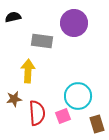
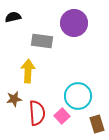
pink square: moved 1 px left; rotated 21 degrees counterclockwise
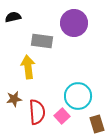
yellow arrow: moved 4 px up; rotated 10 degrees counterclockwise
red semicircle: moved 1 px up
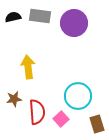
gray rectangle: moved 2 px left, 25 px up
pink square: moved 1 px left, 3 px down
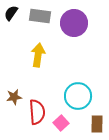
black semicircle: moved 2 px left, 4 px up; rotated 42 degrees counterclockwise
yellow arrow: moved 10 px right, 12 px up; rotated 15 degrees clockwise
brown star: moved 2 px up
pink square: moved 4 px down
brown rectangle: rotated 18 degrees clockwise
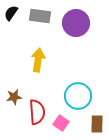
purple circle: moved 2 px right
yellow arrow: moved 5 px down
pink square: rotated 14 degrees counterclockwise
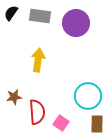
cyan circle: moved 10 px right
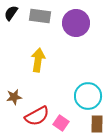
red semicircle: moved 4 px down; rotated 65 degrees clockwise
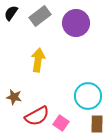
gray rectangle: rotated 45 degrees counterclockwise
brown star: rotated 21 degrees clockwise
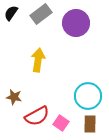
gray rectangle: moved 1 px right, 2 px up
brown rectangle: moved 7 px left
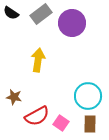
black semicircle: rotated 91 degrees counterclockwise
purple circle: moved 4 px left
